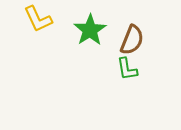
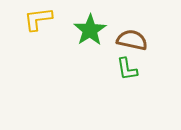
yellow L-shape: rotated 108 degrees clockwise
brown semicircle: rotated 100 degrees counterclockwise
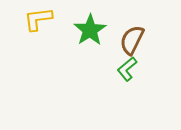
brown semicircle: rotated 76 degrees counterclockwise
green L-shape: rotated 60 degrees clockwise
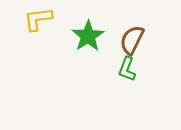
green star: moved 2 px left, 6 px down
green L-shape: rotated 30 degrees counterclockwise
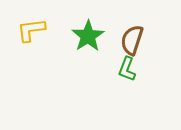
yellow L-shape: moved 7 px left, 11 px down
brown semicircle: rotated 8 degrees counterclockwise
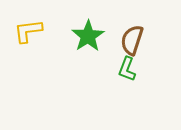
yellow L-shape: moved 3 px left, 1 px down
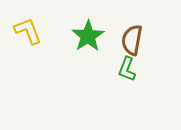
yellow L-shape: rotated 76 degrees clockwise
brown semicircle: rotated 8 degrees counterclockwise
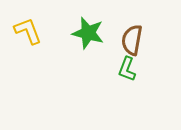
green star: moved 3 px up; rotated 24 degrees counterclockwise
